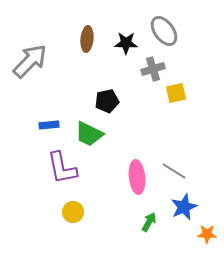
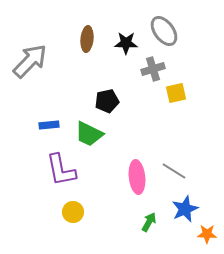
purple L-shape: moved 1 px left, 2 px down
blue star: moved 1 px right, 2 px down
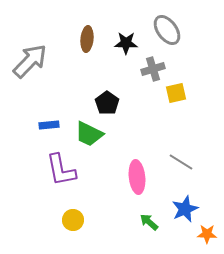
gray ellipse: moved 3 px right, 1 px up
black pentagon: moved 2 px down; rotated 25 degrees counterclockwise
gray line: moved 7 px right, 9 px up
yellow circle: moved 8 px down
green arrow: rotated 78 degrees counterclockwise
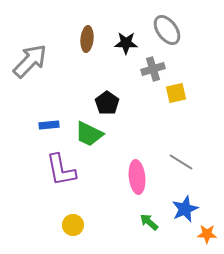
yellow circle: moved 5 px down
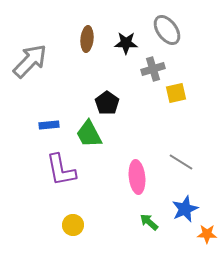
green trapezoid: rotated 36 degrees clockwise
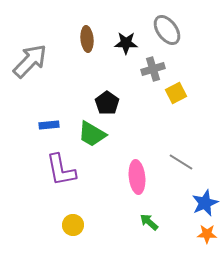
brown ellipse: rotated 10 degrees counterclockwise
yellow square: rotated 15 degrees counterclockwise
green trapezoid: moved 3 px right; rotated 32 degrees counterclockwise
blue star: moved 20 px right, 6 px up
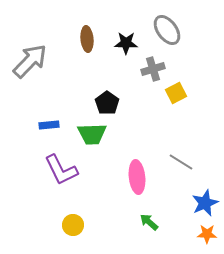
green trapezoid: rotated 32 degrees counterclockwise
purple L-shape: rotated 15 degrees counterclockwise
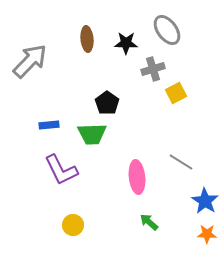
blue star: moved 2 px up; rotated 16 degrees counterclockwise
